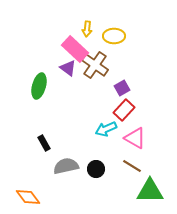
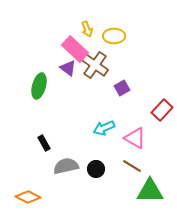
yellow arrow: rotated 28 degrees counterclockwise
red rectangle: moved 38 px right
cyan arrow: moved 2 px left, 1 px up
orange diamond: rotated 25 degrees counterclockwise
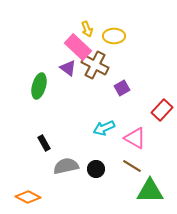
pink rectangle: moved 3 px right, 2 px up
brown cross: rotated 8 degrees counterclockwise
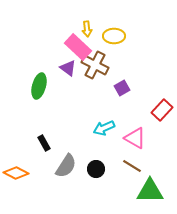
yellow arrow: rotated 14 degrees clockwise
gray semicircle: rotated 135 degrees clockwise
orange diamond: moved 12 px left, 24 px up
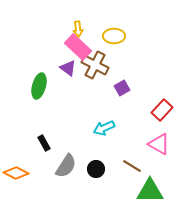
yellow arrow: moved 9 px left
pink triangle: moved 24 px right, 6 px down
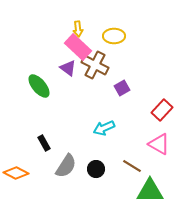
green ellipse: rotated 55 degrees counterclockwise
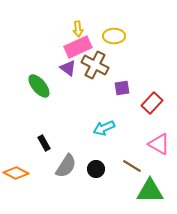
pink rectangle: rotated 68 degrees counterclockwise
purple square: rotated 21 degrees clockwise
red rectangle: moved 10 px left, 7 px up
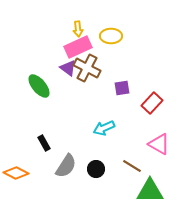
yellow ellipse: moved 3 px left
brown cross: moved 8 px left, 3 px down
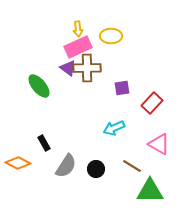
brown cross: rotated 28 degrees counterclockwise
cyan arrow: moved 10 px right
orange diamond: moved 2 px right, 10 px up
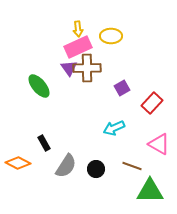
purple triangle: moved 1 px right; rotated 18 degrees clockwise
purple square: rotated 21 degrees counterclockwise
brown line: rotated 12 degrees counterclockwise
